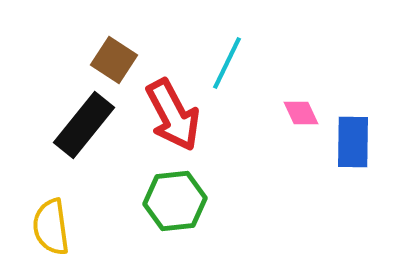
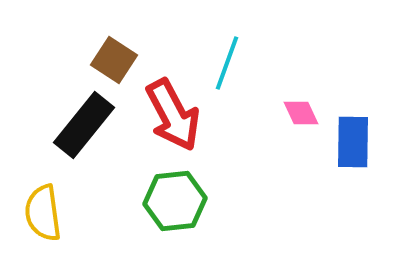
cyan line: rotated 6 degrees counterclockwise
yellow semicircle: moved 8 px left, 14 px up
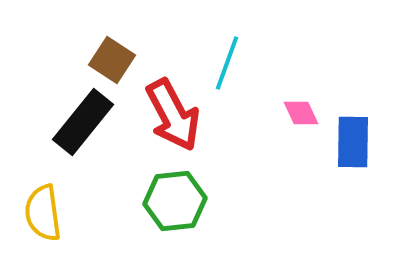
brown square: moved 2 px left
black rectangle: moved 1 px left, 3 px up
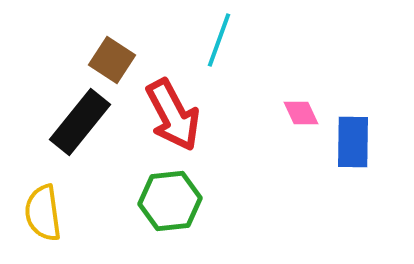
cyan line: moved 8 px left, 23 px up
black rectangle: moved 3 px left
green hexagon: moved 5 px left
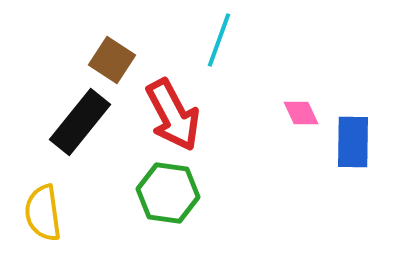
green hexagon: moved 2 px left, 8 px up; rotated 14 degrees clockwise
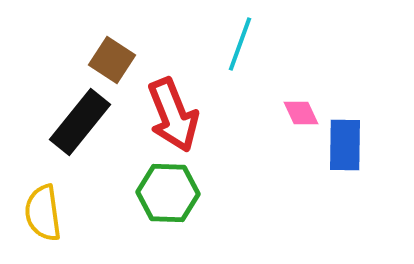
cyan line: moved 21 px right, 4 px down
red arrow: rotated 6 degrees clockwise
blue rectangle: moved 8 px left, 3 px down
green hexagon: rotated 6 degrees counterclockwise
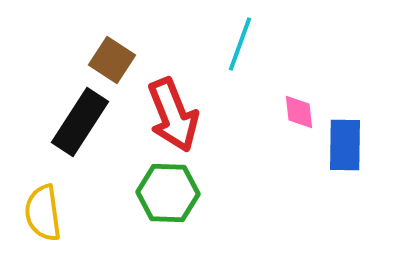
pink diamond: moved 2 px left, 1 px up; rotated 18 degrees clockwise
black rectangle: rotated 6 degrees counterclockwise
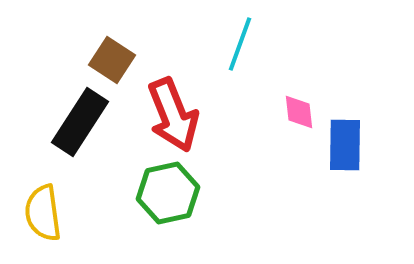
green hexagon: rotated 14 degrees counterclockwise
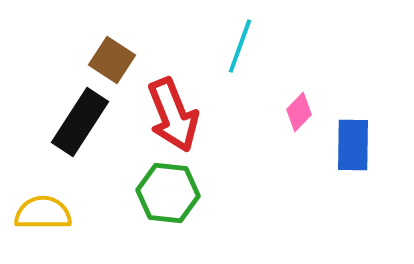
cyan line: moved 2 px down
pink diamond: rotated 51 degrees clockwise
blue rectangle: moved 8 px right
green hexagon: rotated 18 degrees clockwise
yellow semicircle: rotated 98 degrees clockwise
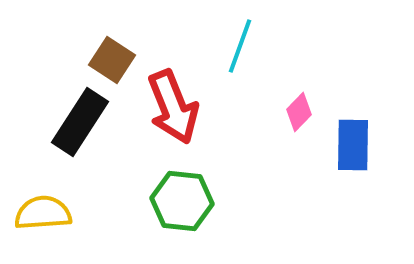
red arrow: moved 8 px up
green hexagon: moved 14 px right, 8 px down
yellow semicircle: rotated 4 degrees counterclockwise
